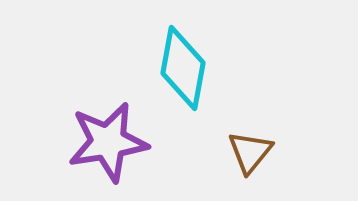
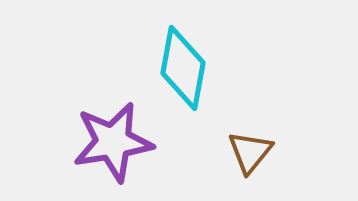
purple star: moved 5 px right
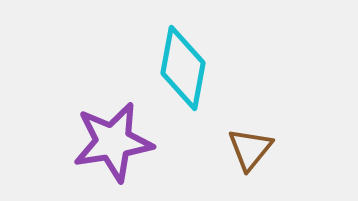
brown triangle: moved 3 px up
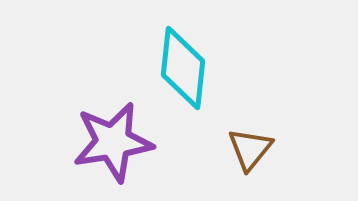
cyan diamond: rotated 4 degrees counterclockwise
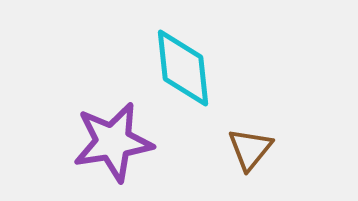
cyan diamond: rotated 12 degrees counterclockwise
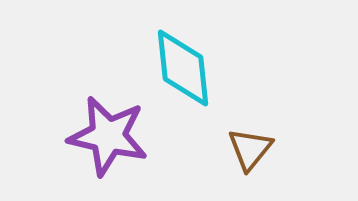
purple star: moved 5 px left, 6 px up; rotated 22 degrees clockwise
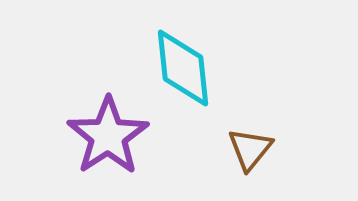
purple star: rotated 26 degrees clockwise
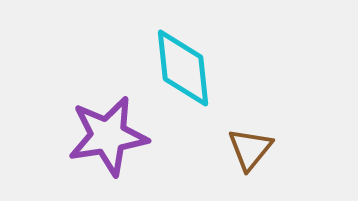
purple star: rotated 24 degrees clockwise
